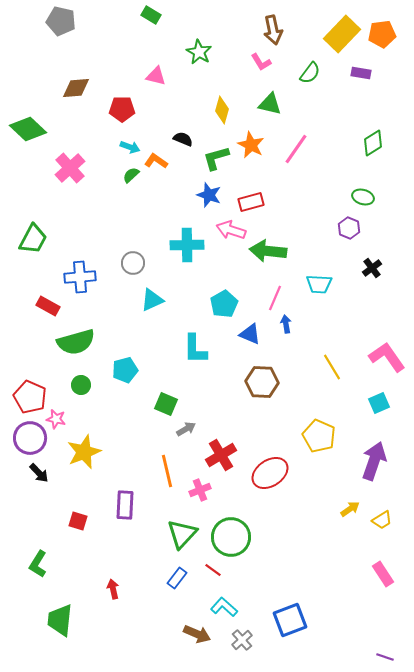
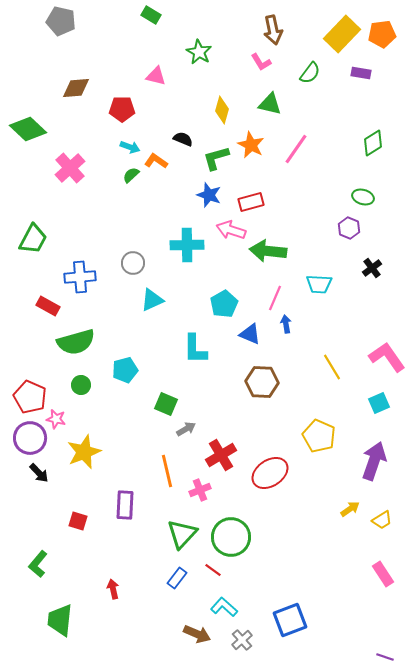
green L-shape at (38, 564): rotated 8 degrees clockwise
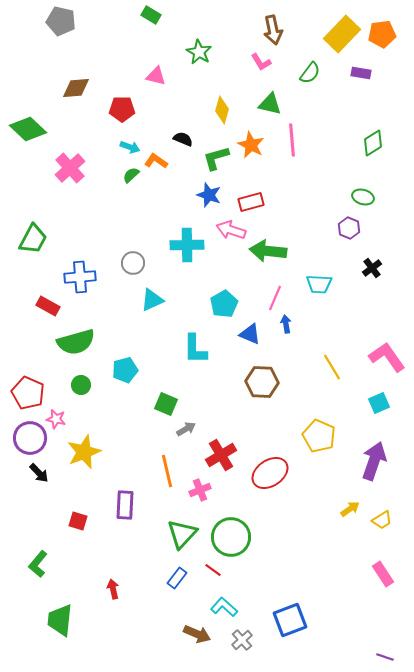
pink line at (296, 149): moved 4 px left, 9 px up; rotated 40 degrees counterclockwise
red pentagon at (30, 397): moved 2 px left, 4 px up
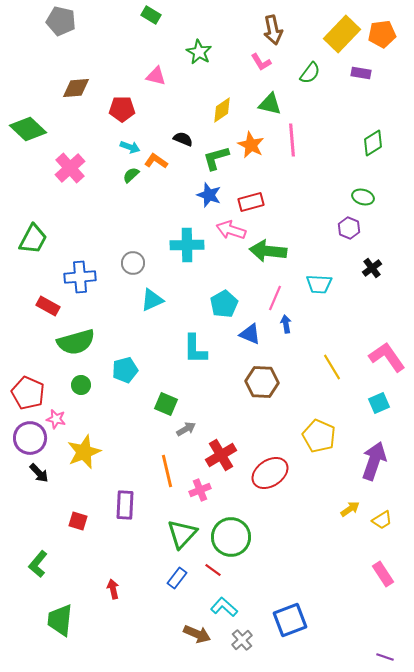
yellow diamond at (222, 110): rotated 40 degrees clockwise
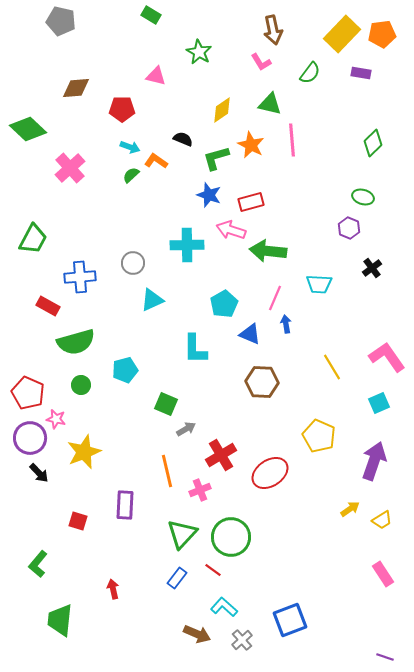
green diamond at (373, 143): rotated 12 degrees counterclockwise
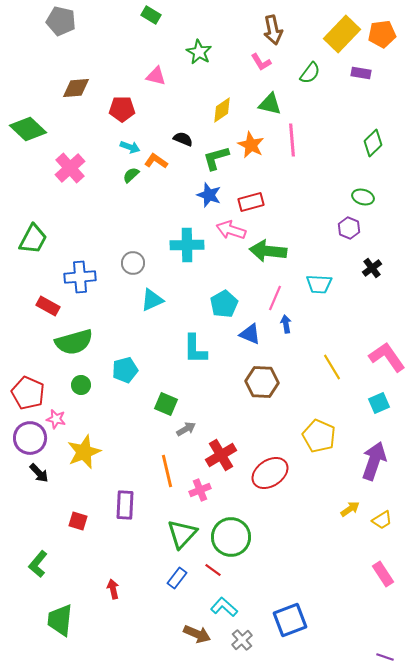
green semicircle at (76, 342): moved 2 px left
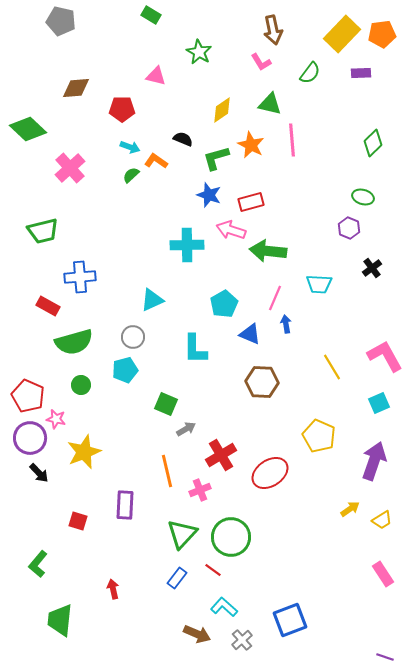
purple rectangle at (361, 73): rotated 12 degrees counterclockwise
green trapezoid at (33, 239): moved 10 px right, 8 px up; rotated 48 degrees clockwise
gray circle at (133, 263): moved 74 px down
pink L-shape at (387, 357): moved 2 px left, 1 px up; rotated 6 degrees clockwise
red pentagon at (28, 393): moved 3 px down
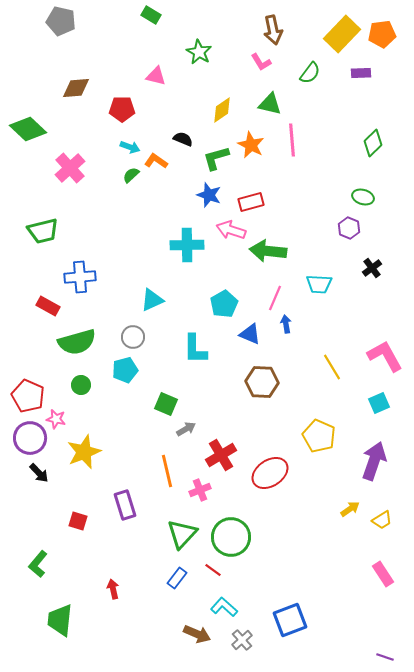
green semicircle at (74, 342): moved 3 px right
purple rectangle at (125, 505): rotated 20 degrees counterclockwise
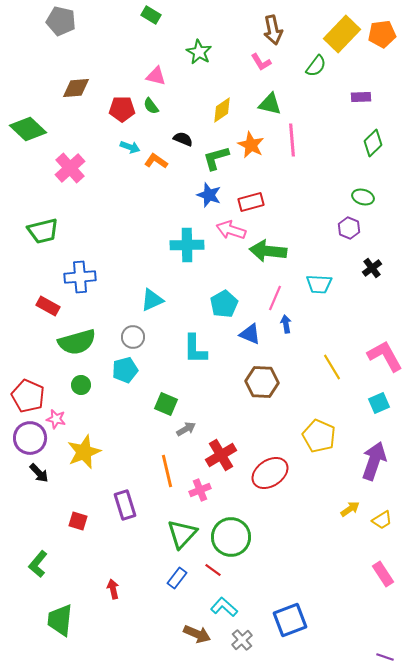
green semicircle at (310, 73): moved 6 px right, 7 px up
purple rectangle at (361, 73): moved 24 px down
green semicircle at (131, 175): moved 20 px right, 69 px up; rotated 84 degrees counterclockwise
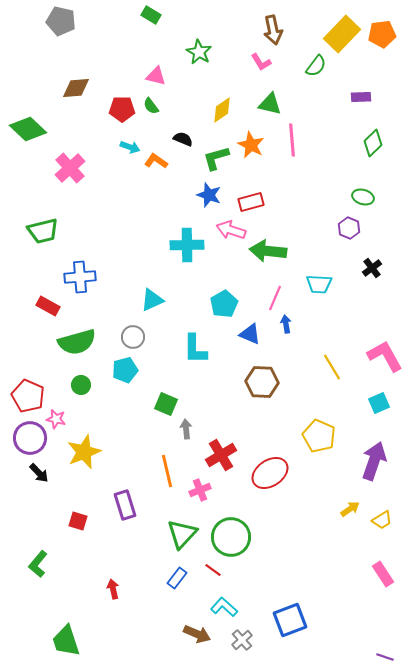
gray arrow at (186, 429): rotated 66 degrees counterclockwise
green trapezoid at (60, 620): moved 6 px right, 21 px down; rotated 24 degrees counterclockwise
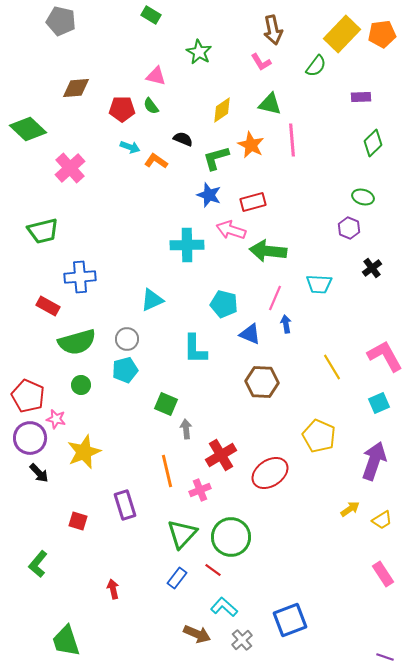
red rectangle at (251, 202): moved 2 px right
cyan pentagon at (224, 304): rotated 28 degrees counterclockwise
gray circle at (133, 337): moved 6 px left, 2 px down
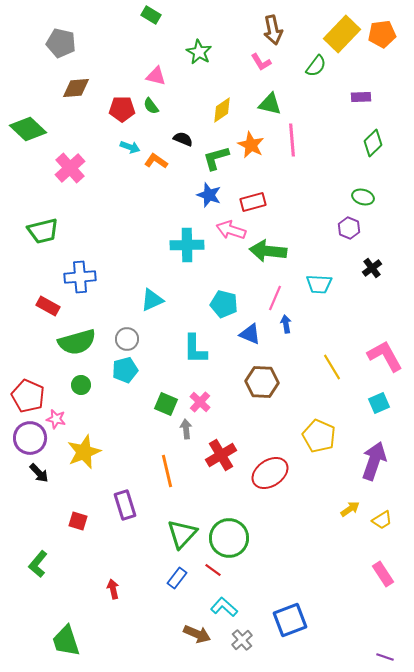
gray pentagon at (61, 21): moved 22 px down
pink cross at (200, 490): moved 88 px up; rotated 25 degrees counterclockwise
green circle at (231, 537): moved 2 px left, 1 px down
